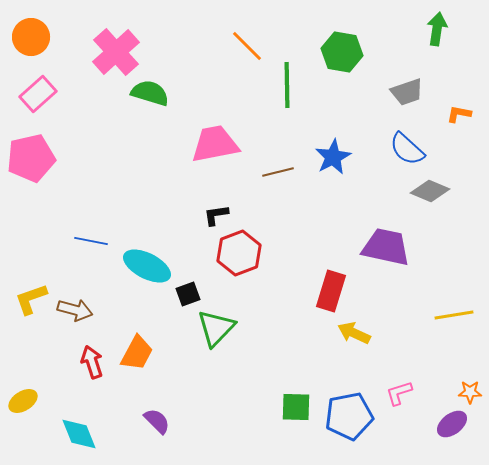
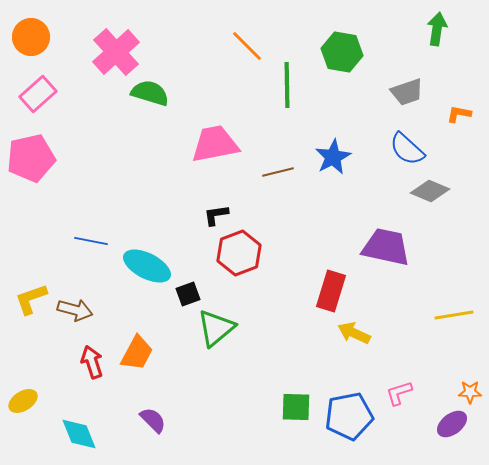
green triangle: rotated 6 degrees clockwise
purple semicircle: moved 4 px left, 1 px up
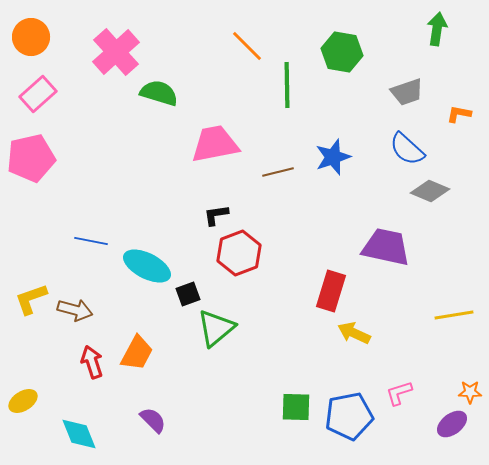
green semicircle: moved 9 px right
blue star: rotated 9 degrees clockwise
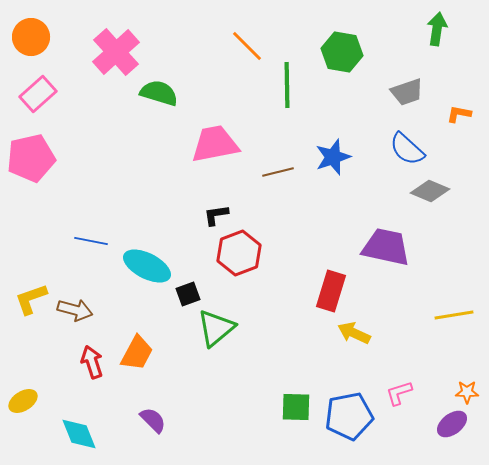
orange star: moved 3 px left
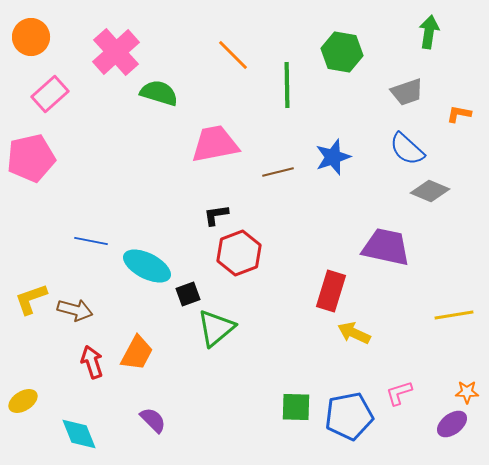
green arrow: moved 8 px left, 3 px down
orange line: moved 14 px left, 9 px down
pink rectangle: moved 12 px right
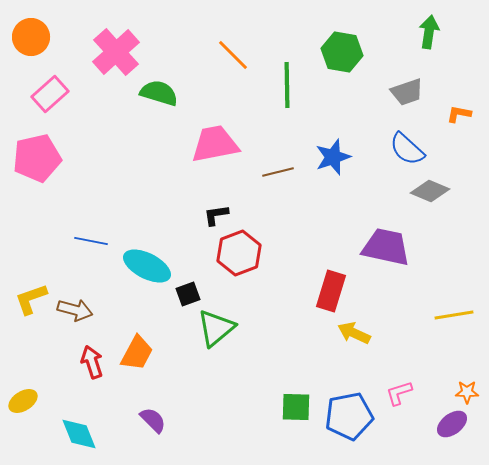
pink pentagon: moved 6 px right
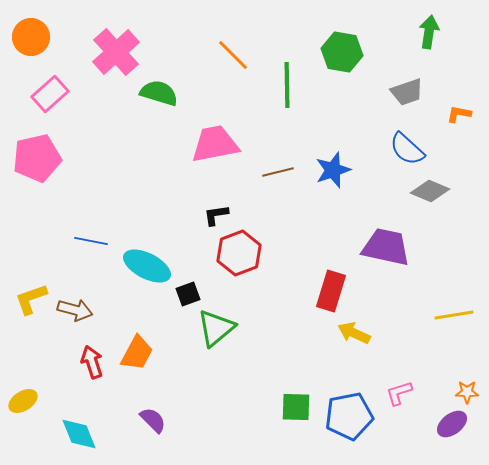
blue star: moved 13 px down
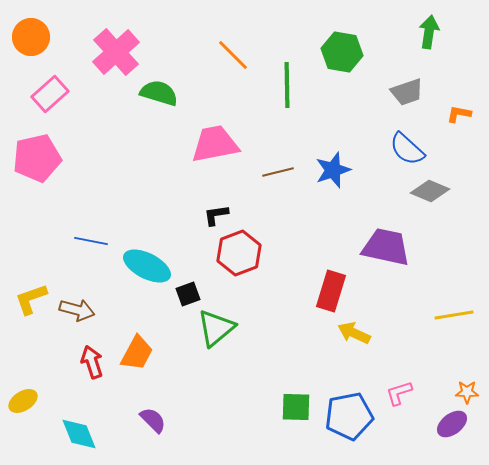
brown arrow: moved 2 px right
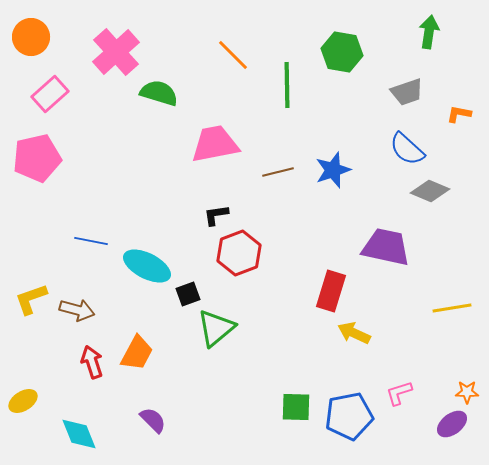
yellow line: moved 2 px left, 7 px up
